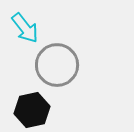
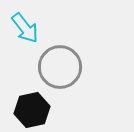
gray circle: moved 3 px right, 2 px down
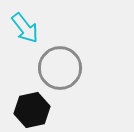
gray circle: moved 1 px down
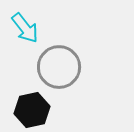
gray circle: moved 1 px left, 1 px up
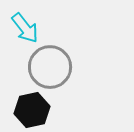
gray circle: moved 9 px left
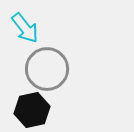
gray circle: moved 3 px left, 2 px down
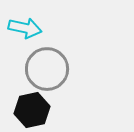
cyan arrow: rotated 40 degrees counterclockwise
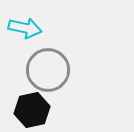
gray circle: moved 1 px right, 1 px down
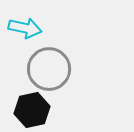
gray circle: moved 1 px right, 1 px up
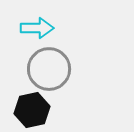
cyan arrow: moved 12 px right; rotated 12 degrees counterclockwise
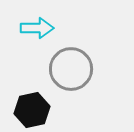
gray circle: moved 22 px right
